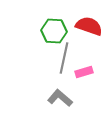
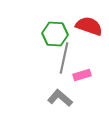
green hexagon: moved 1 px right, 3 px down
pink rectangle: moved 2 px left, 3 px down
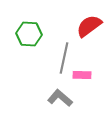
red semicircle: rotated 56 degrees counterclockwise
green hexagon: moved 26 px left
pink rectangle: rotated 18 degrees clockwise
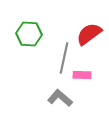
red semicircle: moved 8 px down
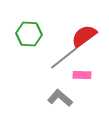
red semicircle: moved 5 px left, 2 px down
gray line: rotated 40 degrees clockwise
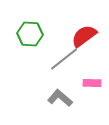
green hexagon: moved 1 px right
gray line: moved 1 px down
pink rectangle: moved 10 px right, 8 px down
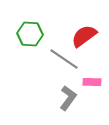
gray line: rotated 72 degrees clockwise
pink rectangle: moved 1 px up
gray L-shape: moved 8 px right; rotated 85 degrees clockwise
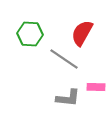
red semicircle: moved 2 px left, 3 px up; rotated 24 degrees counterclockwise
pink rectangle: moved 4 px right, 5 px down
gray L-shape: rotated 60 degrees clockwise
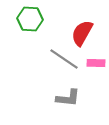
green hexagon: moved 15 px up
pink rectangle: moved 24 px up
